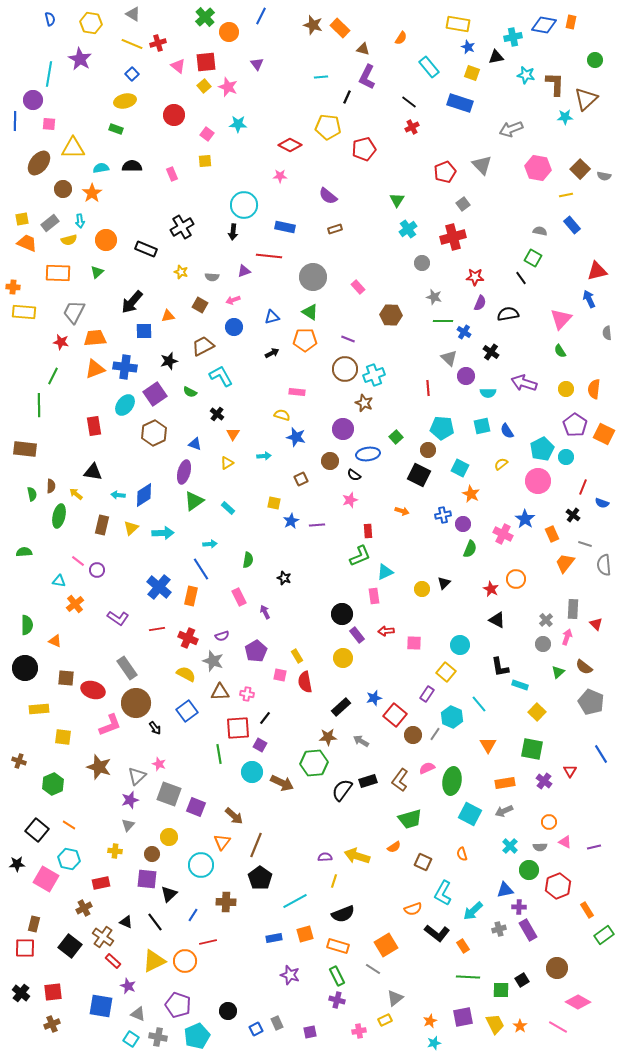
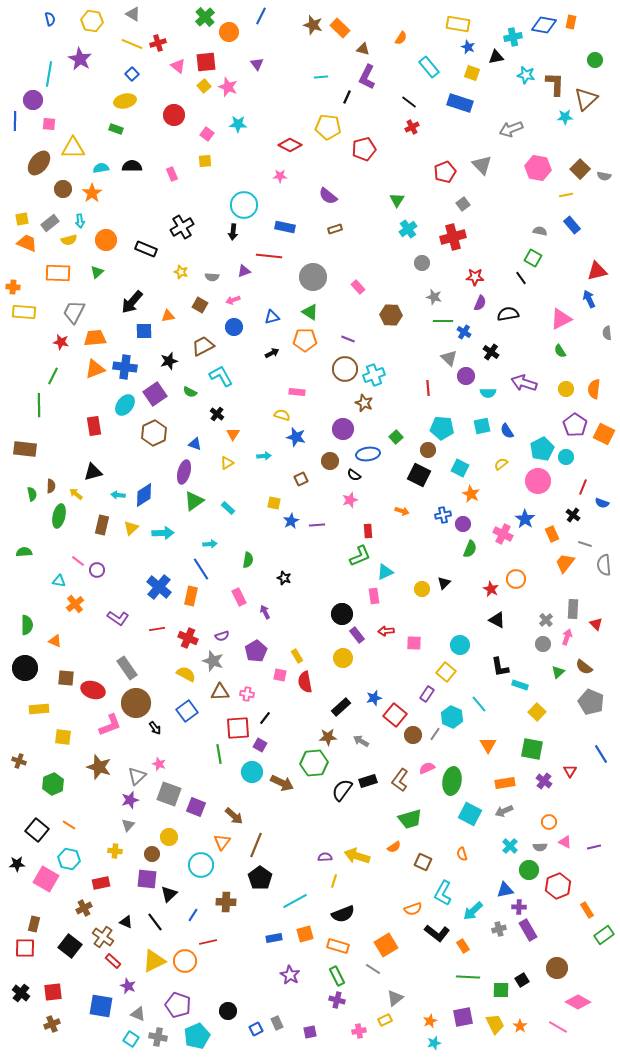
yellow hexagon at (91, 23): moved 1 px right, 2 px up
pink triangle at (561, 319): rotated 20 degrees clockwise
black triangle at (93, 472): rotated 24 degrees counterclockwise
purple star at (290, 975): rotated 12 degrees clockwise
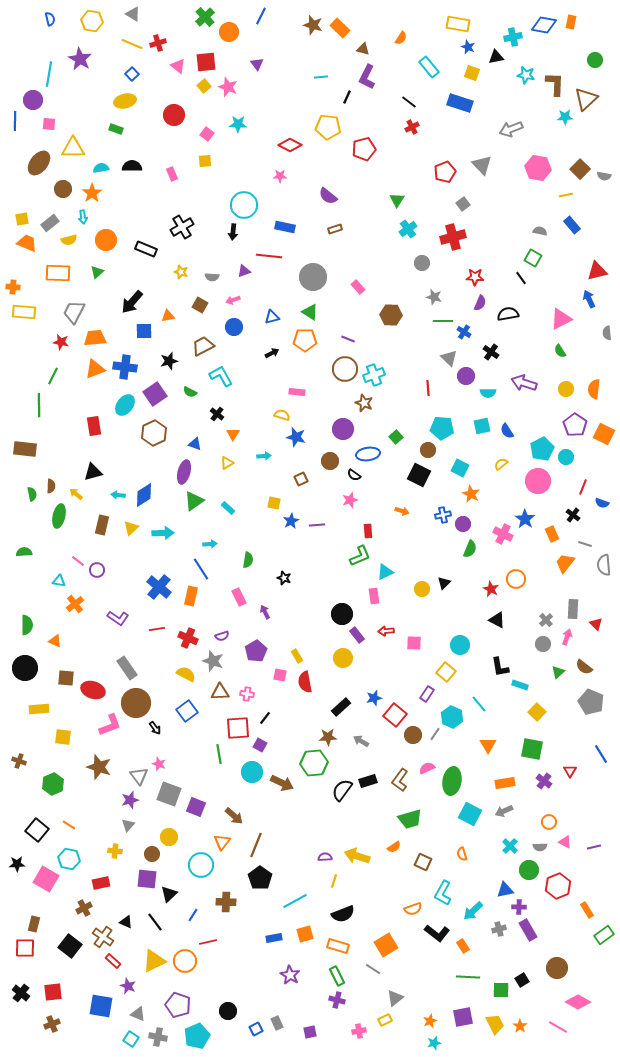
cyan arrow at (80, 221): moved 3 px right, 4 px up
gray triangle at (137, 776): moved 2 px right; rotated 24 degrees counterclockwise
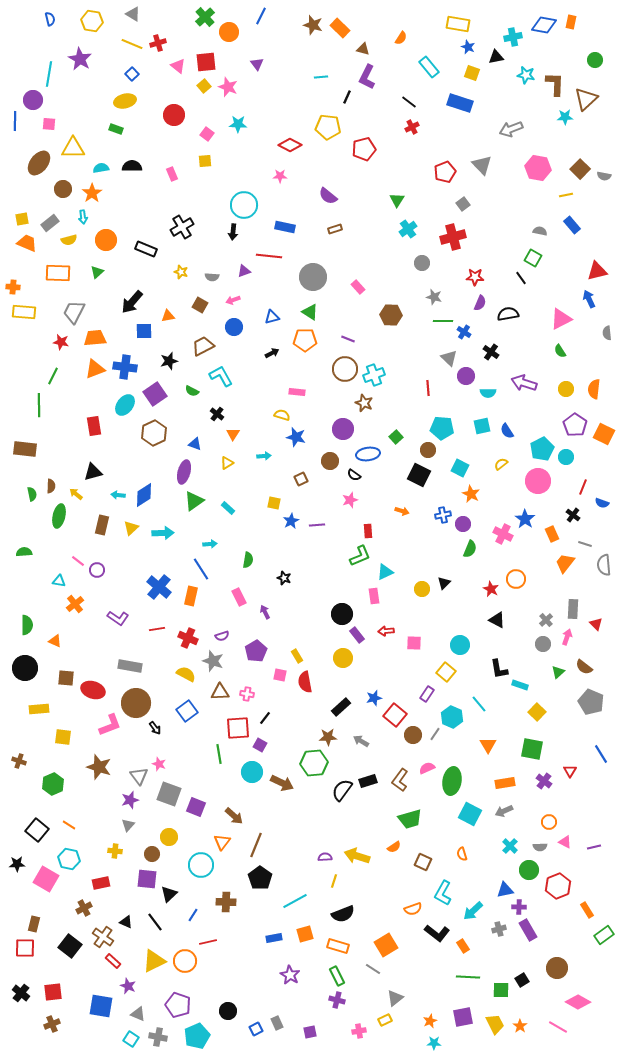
green semicircle at (190, 392): moved 2 px right, 1 px up
black L-shape at (500, 667): moved 1 px left, 2 px down
gray rectangle at (127, 668): moved 3 px right, 2 px up; rotated 45 degrees counterclockwise
cyan star at (434, 1043): rotated 16 degrees clockwise
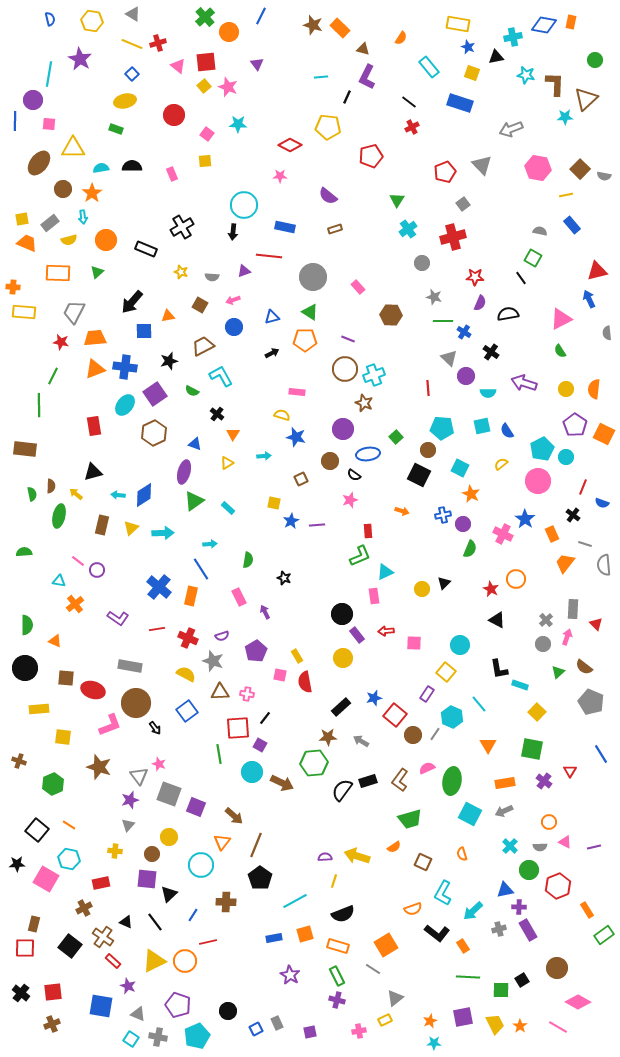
red pentagon at (364, 149): moved 7 px right, 7 px down
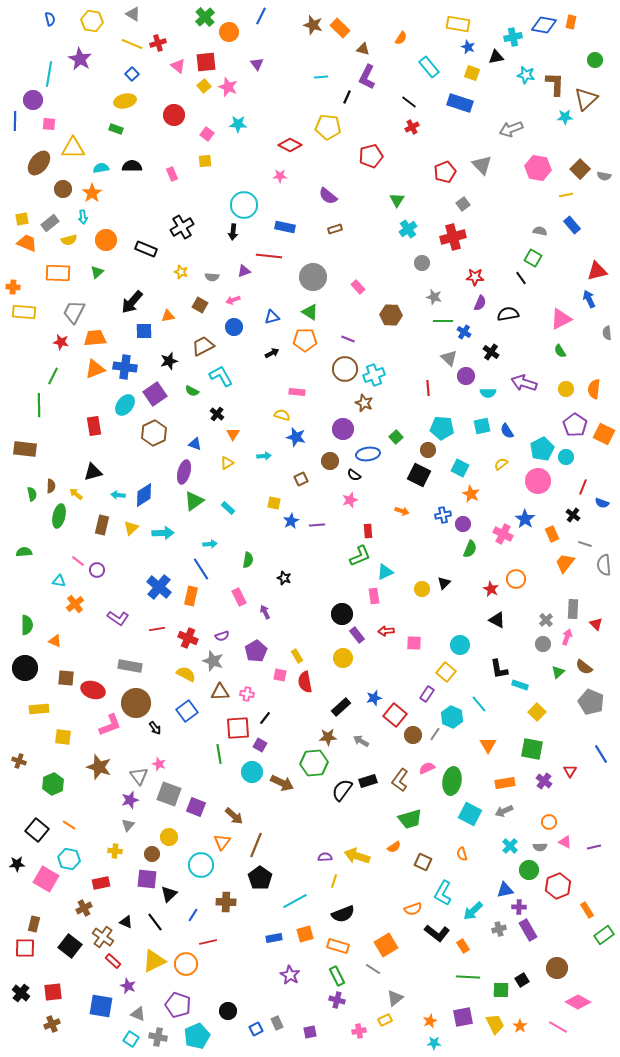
orange circle at (185, 961): moved 1 px right, 3 px down
